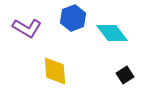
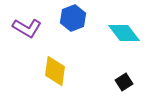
cyan diamond: moved 12 px right
yellow diamond: rotated 12 degrees clockwise
black square: moved 1 px left, 7 px down
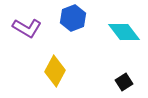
cyan diamond: moved 1 px up
yellow diamond: rotated 20 degrees clockwise
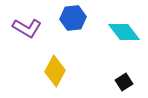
blue hexagon: rotated 15 degrees clockwise
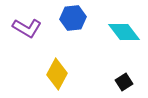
yellow diamond: moved 2 px right, 3 px down
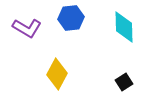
blue hexagon: moved 2 px left
cyan diamond: moved 5 px up; rotated 36 degrees clockwise
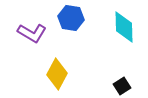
blue hexagon: rotated 15 degrees clockwise
purple L-shape: moved 5 px right, 5 px down
black square: moved 2 px left, 4 px down
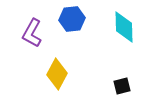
blue hexagon: moved 1 px right, 1 px down; rotated 15 degrees counterclockwise
purple L-shape: rotated 88 degrees clockwise
black square: rotated 18 degrees clockwise
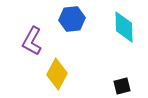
purple L-shape: moved 8 px down
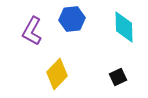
purple L-shape: moved 10 px up
yellow diamond: rotated 16 degrees clockwise
black square: moved 4 px left, 9 px up; rotated 12 degrees counterclockwise
